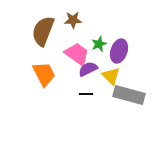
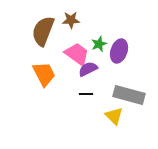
brown star: moved 2 px left
yellow triangle: moved 3 px right, 40 px down
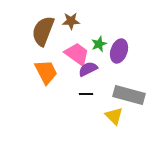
brown star: moved 1 px down
orange trapezoid: moved 2 px right, 2 px up
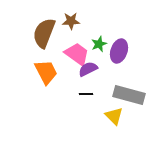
brown semicircle: moved 1 px right, 2 px down
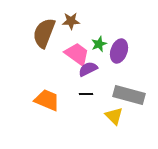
orange trapezoid: moved 1 px right, 28 px down; rotated 40 degrees counterclockwise
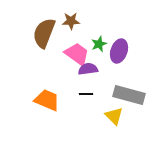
purple semicircle: rotated 18 degrees clockwise
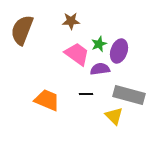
brown semicircle: moved 22 px left, 3 px up
purple semicircle: moved 12 px right
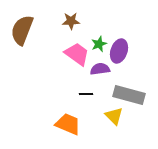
orange trapezoid: moved 21 px right, 24 px down
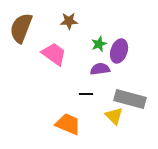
brown star: moved 2 px left
brown semicircle: moved 1 px left, 2 px up
pink trapezoid: moved 23 px left
gray rectangle: moved 1 px right, 4 px down
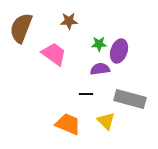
green star: rotated 21 degrees clockwise
yellow triangle: moved 8 px left, 5 px down
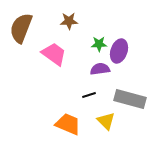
black line: moved 3 px right, 1 px down; rotated 16 degrees counterclockwise
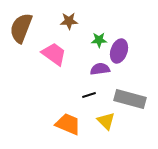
green star: moved 4 px up
